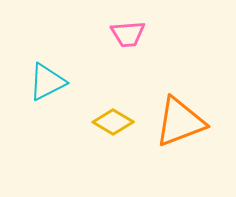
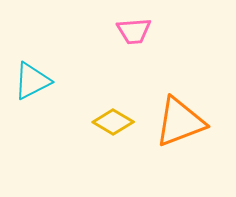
pink trapezoid: moved 6 px right, 3 px up
cyan triangle: moved 15 px left, 1 px up
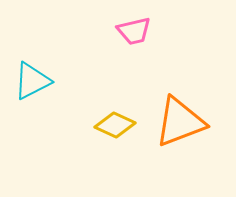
pink trapezoid: rotated 9 degrees counterclockwise
yellow diamond: moved 2 px right, 3 px down; rotated 6 degrees counterclockwise
